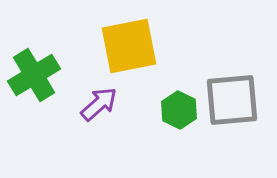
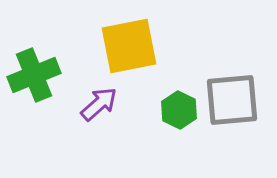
green cross: rotated 9 degrees clockwise
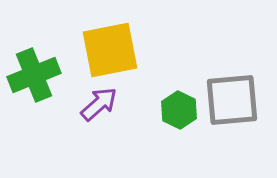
yellow square: moved 19 px left, 4 px down
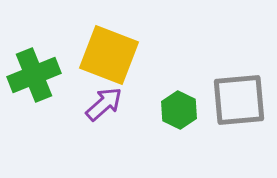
yellow square: moved 1 px left, 5 px down; rotated 32 degrees clockwise
gray square: moved 7 px right
purple arrow: moved 5 px right
